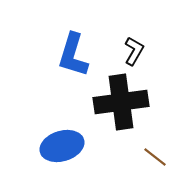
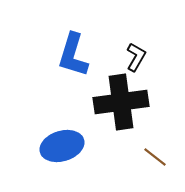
black L-shape: moved 2 px right, 6 px down
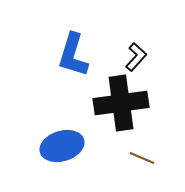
black L-shape: rotated 12 degrees clockwise
black cross: moved 1 px down
brown line: moved 13 px left, 1 px down; rotated 15 degrees counterclockwise
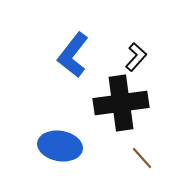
blue L-shape: rotated 21 degrees clockwise
blue ellipse: moved 2 px left; rotated 27 degrees clockwise
brown line: rotated 25 degrees clockwise
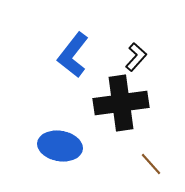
brown line: moved 9 px right, 6 px down
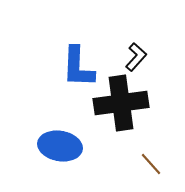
blue L-shape: moved 5 px right, 12 px down; rotated 36 degrees counterclockwise
